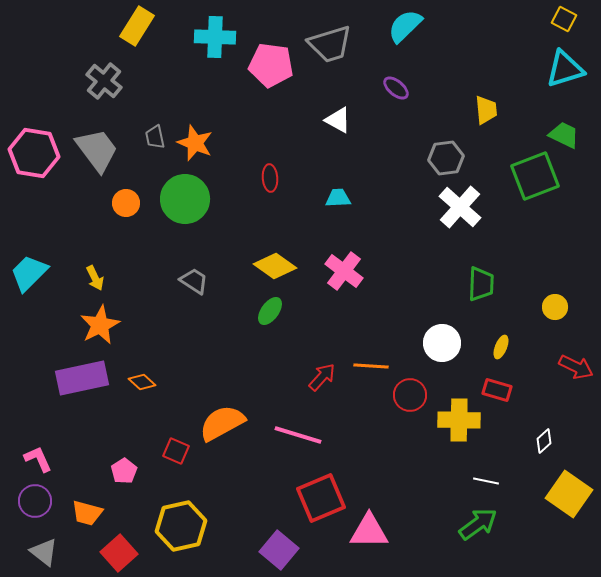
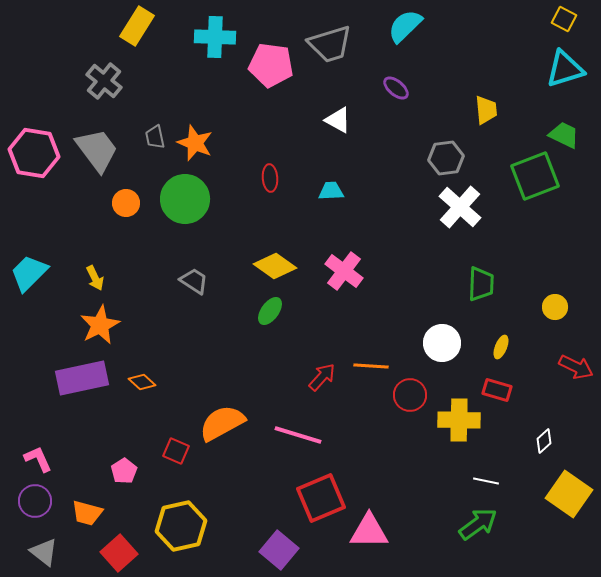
cyan trapezoid at (338, 198): moved 7 px left, 7 px up
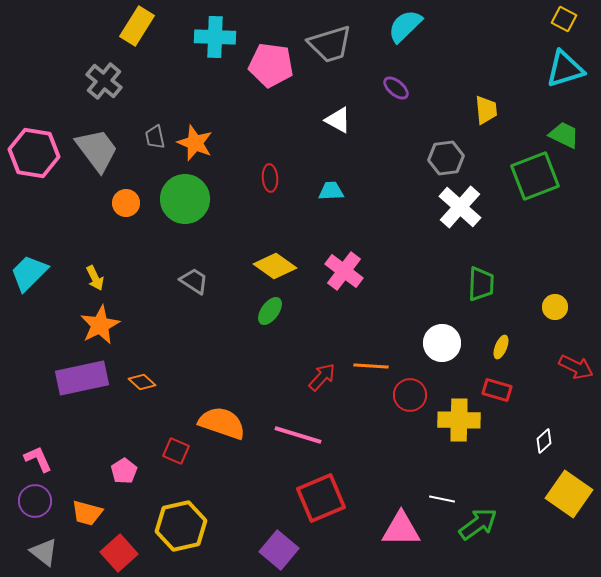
orange semicircle at (222, 423): rotated 48 degrees clockwise
white line at (486, 481): moved 44 px left, 18 px down
pink triangle at (369, 531): moved 32 px right, 2 px up
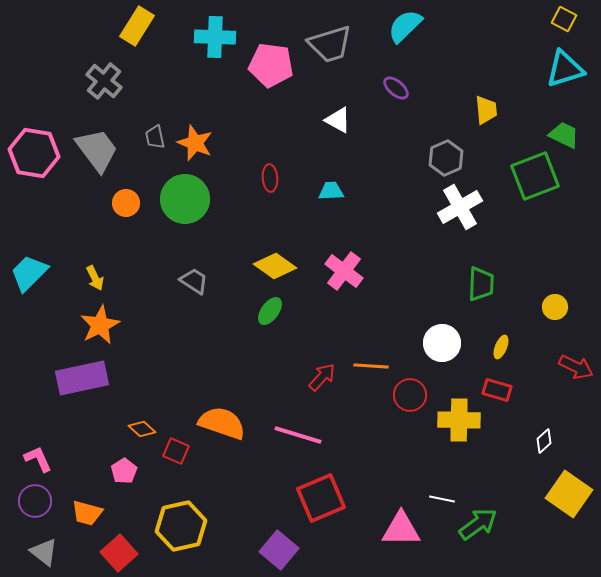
gray hexagon at (446, 158): rotated 16 degrees counterclockwise
white cross at (460, 207): rotated 18 degrees clockwise
orange diamond at (142, 382): moved 47 px down
